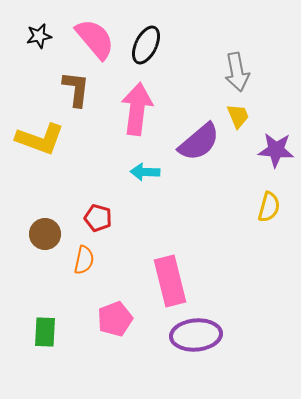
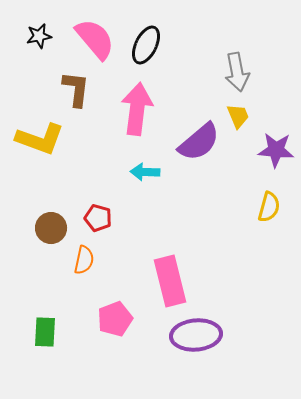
brown circle: moved 6 px right, 6 px up
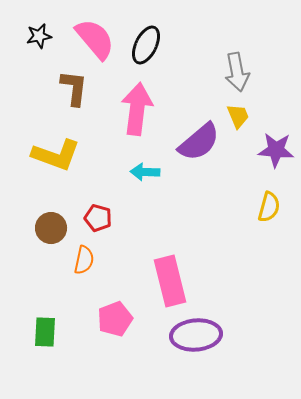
brown L-shape: moved 2 px left, 1 px up
yellow L-shape: moved 16 px right, 16 px down
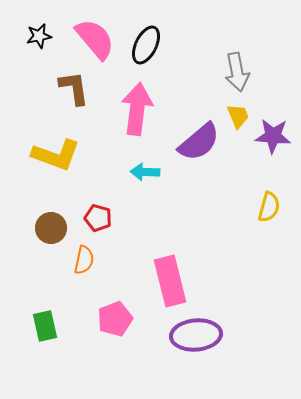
brown L-shape: rotated 15 degrees counterclockwise
purple star: moved 3 px left, 14 px up
green rectangle: moved 6 px up; rotated 16 degrees counterclockwise
